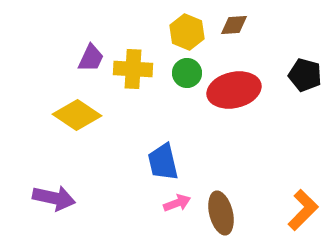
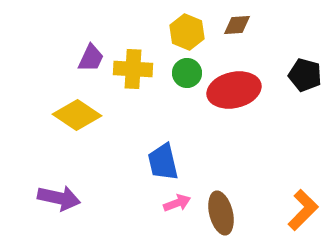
brown diamond: moved 3 px right
purple arrow: moved 5 px right
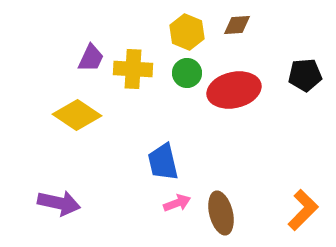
black pentagon: rotated 20 degrees counterclockwise
purple arrow: moved 5 px down
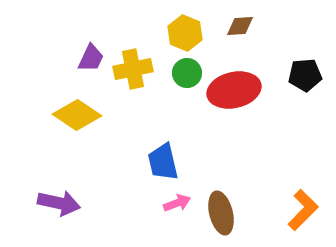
brown diamond: moved 3 px right, 1 px down
yellow hexagon: moved 2 px left, 1 px down
yellow cross: rotated 15 degrees counterclockwise
